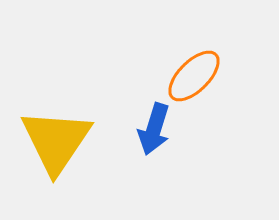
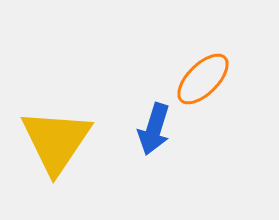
orange ellipse: moved 9 px right, 3 px down
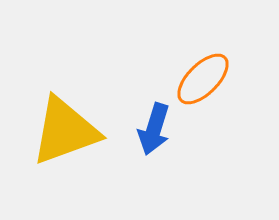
yellow triangle: moved 9 px right, 10 px up; rotated 36 degrees clockwise
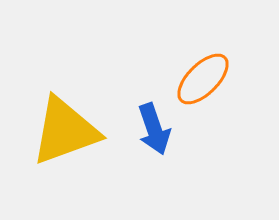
blue arrow: rotated 36 degrees counterclockwise
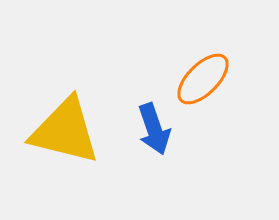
yellow triangle: rotated 34 degrees clockwise
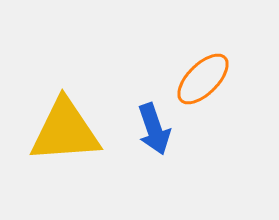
yellow triangle: rotated 18 degrees counterclockwise
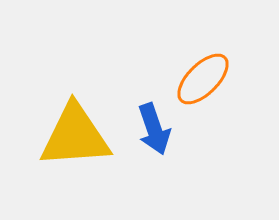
yellow triangle: moved 10 px right, 5 px down
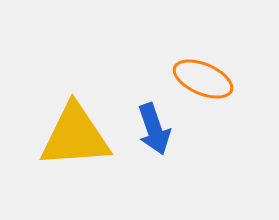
orange ellipse: rotated 68 degrees clockwise
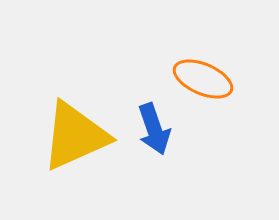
yellow triangle: rotated 20 degrees counterclockwise
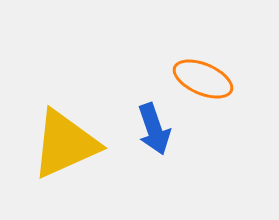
yellow triangle: moved 10 px left, 8 px down
